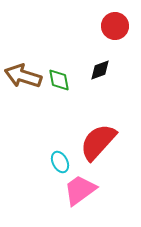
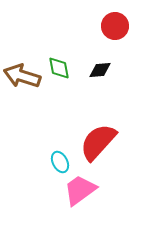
black diamond: rotated 15 degrees clockwise
brown arrow: moved 1 px left
green diamond: moved 12 px up
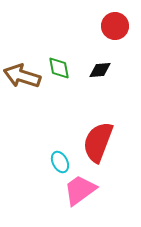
red semicircle: rotated 21 degrees counterclockwise
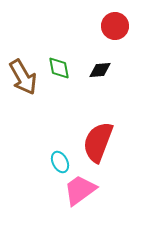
brown arrow: moved 1 px right, 1 px down; rotated 138 degrees counterclockwise
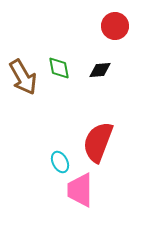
pink trapezoid: rotated 54 degrees counterclockwise
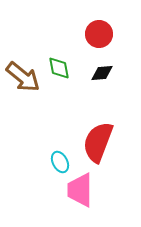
red circle: moved 16 px left, 8 px down
black diamond: moved 2 px right, 3 px down
brown arrow: rotated 21 degrees counterclockwise
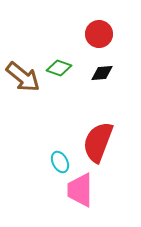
green diamond: rotated 60 degrees counterclockwise
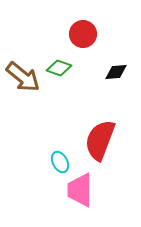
red circle: moved 16 px left
black diamond: moved 14 px right, 1 px up
red semicircle: moved 2 px right, 2 px up
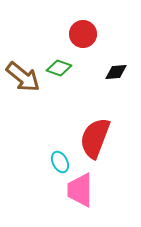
red semicircle: moved 5 px left, 2 px up
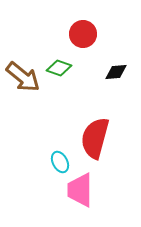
red semicircle: rotated 6 degrees counterclockwise
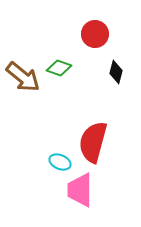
red circle: moved 12 px right
black diamond: rotated 70 degrees counterclockwise
red semicircle: moved 2 px left, 4 px down
cyan ellipse: rotated 40 degrees counterclockwise
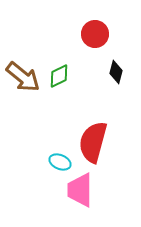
green diamond: moved 8 px down; rotated 45 degrees counterclockwise
